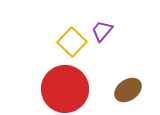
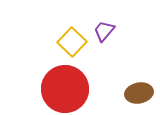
purple trapezoid: moved 2 px right
brown ellipse: moved 11 px right, 3 px down; rotated 24 degrees clockwise
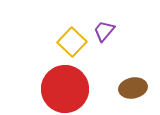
brown ellipse: moved 6 px left, 5 px up
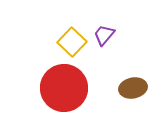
purple trapezoid: moved 4 px down
red circle: moved 1 px left, 1 px up
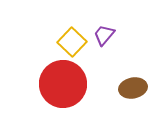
red circle: moved 1 px left, 4 px up
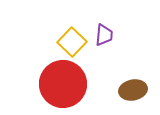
purple trapezoid: rotated 145 degrees clockwise
brown ellipse: moved 2 px down
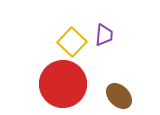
brown ellipse: moved 14 px left, 6 px down; rotated 56 degrees clockwise
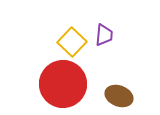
brown ellipse: rotated 24 degrees counterclockwise
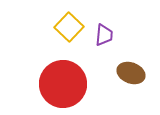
yellow square: moved 3 px left, 15 px up
brown ellipse: moved 12 px right, 23 px up
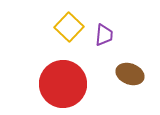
brown ellipse: moved 1 px left, 1 px down
